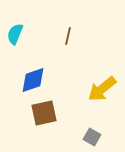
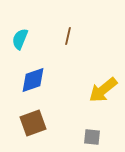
cyan semicircle: moved 5 px right, 5 px down
yellow arrow: moved 1 px right, 1 px down
brown square: moved 11 px left, 10 px down; rotated 8 degrees counterclockwise
gray square: rotated 24 degrees counterclockwise
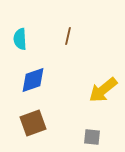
cyan semicircle: rotated 25 degrees counterclockwise
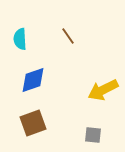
brown line: rotated 48 degrees counterclockwise
yellow arrow: rotated 12 degrees clockwise
gray square: moved 1 px right, 2 px up
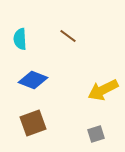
brown line: rotated 18 degrees counterclockwise
blue diamond: rotated 40 degrees clockwise
gray square: moved 3 px right, 1 px up; rotated 24 degrees counterclockwise
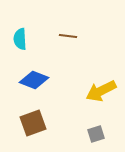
brown line: rotated 30 degrees counterclockwise
blue diamond: moved 1 px right
yellow arrow: moved 2 px left, 1 px down
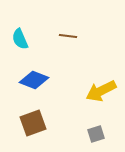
cyan semicircle: rotated 20 degrees counterclockwise
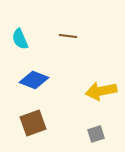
yellow arrow: rotated 16 degrees clockwise
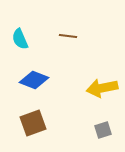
yellow arrow: moved 1 px right, 3 px up
gray square: moved 7 px right, 4 px up
